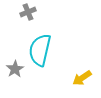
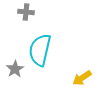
gray cross: moved 2 px left; rotated 28 degrees clockwise
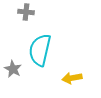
gray star: moved 2 px left; rotated 12 degrees counterclockwise
yellow arrow: moved 10 px left; rotated 24 degrees clockwise
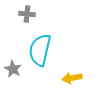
gray cross: moved 1 px right, 2 px down
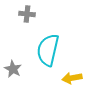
cyan semicircle: moved 8 px right
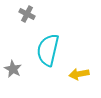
gray cross: rotated 21 degrees clockwise
yellow arrow: moved 7 px right, 4 px up
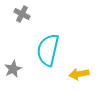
gray cross: moved 5 px left
gray star: rotated 18 degrees clockwise
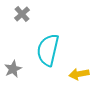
gray cross: rotated 21 degrees clockwise
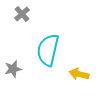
gray star: rotated 12 degrees clockwise
yellow arrow: rotated 24 degrees clockwise
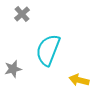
cyan semicircle: rotated 8 degrees clockwise
yellow arrow: moved 6 px down
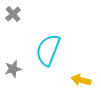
gray cross: moved 9 px left
yellow arrow: moved 2 px right
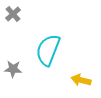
gray star: rotated 18 degrees clockwise
